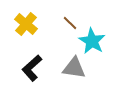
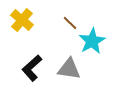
yellow cross: moved 4 px left, 4 px up
cyan star: rotated 12 degrees clockwise
gray triangle: moved 5 px left, 1 px down
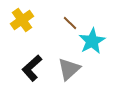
yellow cross: rotated 15 degrees clockwise
gray triangle: rotated 50 degrees counterclockwise
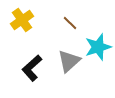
cyan star: moved 6 px right, 6 px down; rotated 12 degrees clockwise
gray triangle: moved 8 px up
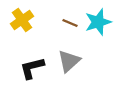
brown line: rotated 21 degrees counterclockwise
cyan star: moved 25 px up
black L-shape: rotated 28 degrees clockwise
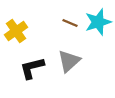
yellow cross: moved 6 px left, 11 px down
